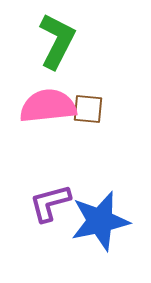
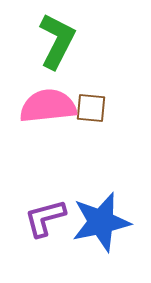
brown square: moved 3 px right, 1 px up
purple L-shape: moved 5 px left, 15 px down
blue star: moved 1 px right, 1 px down
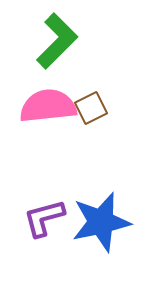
green L-shape: rotated 18 degrees clockwise
brown square: rotated 32 degrees counterclockwise
purple L-shape: moved 1 px left
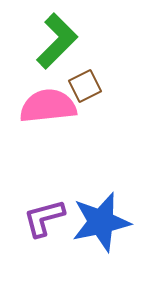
brown square: moved 6 px left, 22 px up
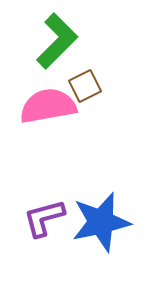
pink semicircle: rotated 4 degrees counterclockwise
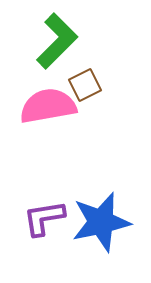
brown square: moved 1 px up
purple L-shape: rotated 6 degrees clockwise
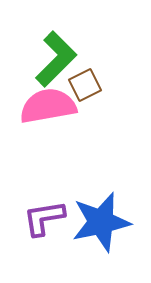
green L-shape: moved 1 px left, 18 px down
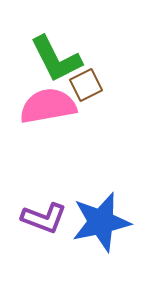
green L-shape: rotated 108 degrees clockwise
brown square: moved 1 px right
purple L-shape: rotated 150 degrees counterclockwise
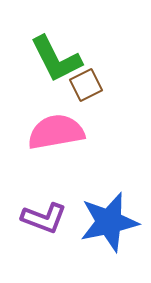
pink semicircle: moved 8 px right, 26 px down
blue star: moved 8 px right
